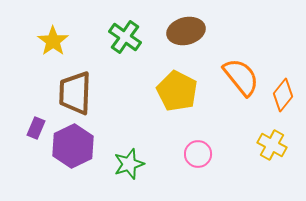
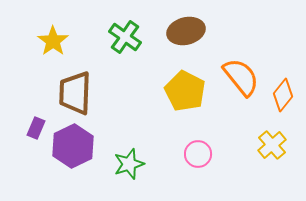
yellow pentagon: moved 8 px right
yellow cross: rotated 20 degrees clockwise
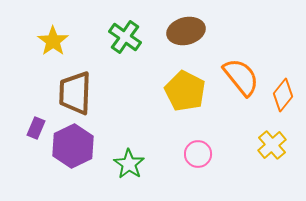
green star: rotated 20 degrees counterclockwise
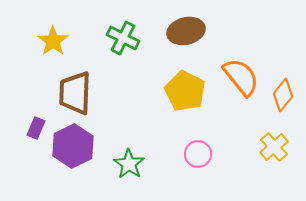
green cross: moved 2 px left, 1 px down; rotated 8 degrees counterclockwise
yellow cross: moved 2 px right, 2 px down
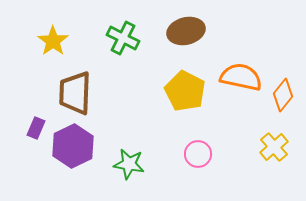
orange semicircle: rotated 39 degrees counterclockwise
green star: rotated 24 degrees counterclockwise
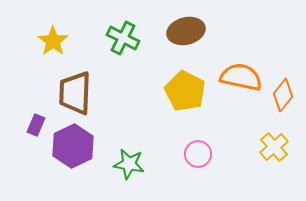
purple rectangle: moved 3 px up
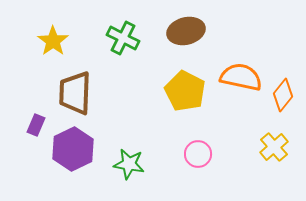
purple hexagon: moved 3 px down
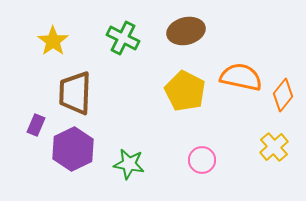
pink circle: moved 4 px right, 6 px down
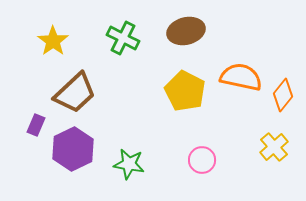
brown trapezoid: rotated 135 degrees counterclockwise
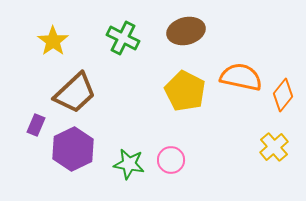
pink circle: moved 31 px left
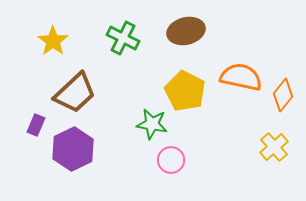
green star: moved 23 px right, 40 px up
